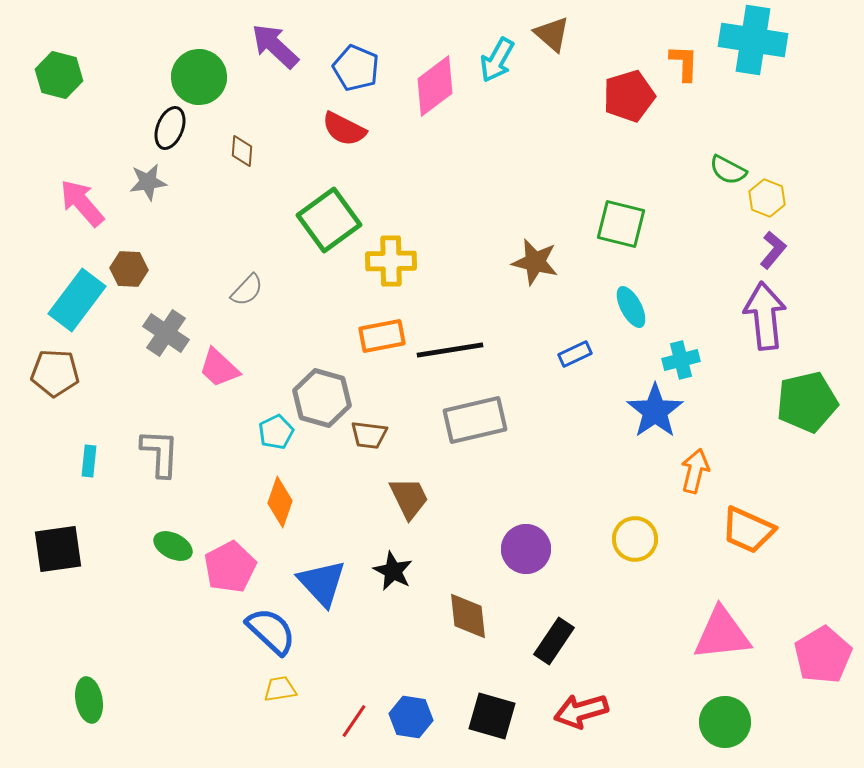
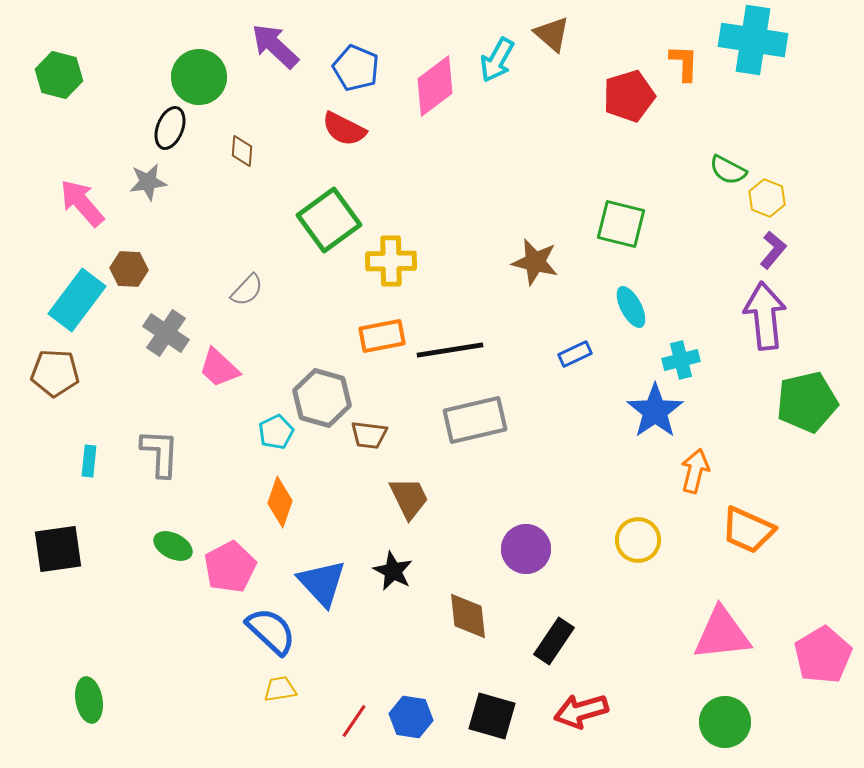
yellow circle at (635, 539): moved 3 px right, 1 px down
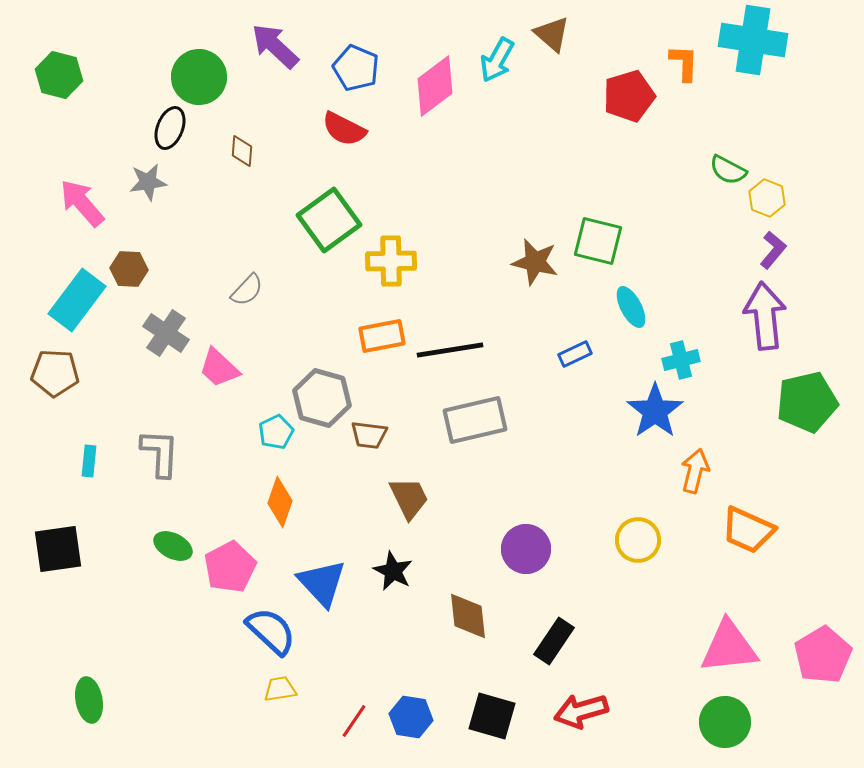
green square at (621, 224): moved 23 px left, 17 px down
pink triangle at (722, 634): moved 7 px right, 13 px down
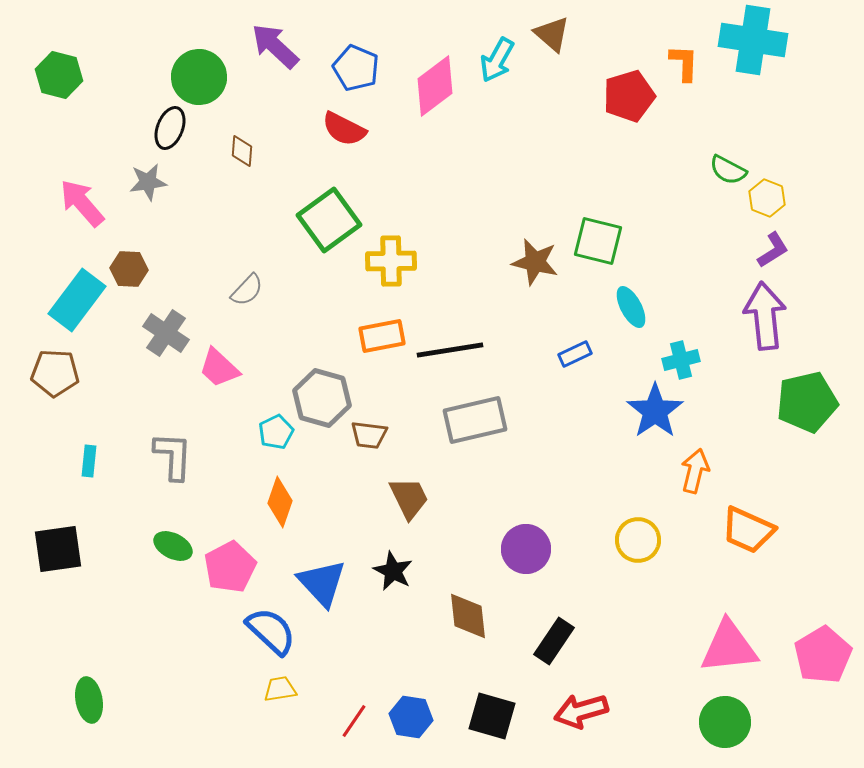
purple L-shape at (773, 250): rotated 18 degrees clockwise
gray L-shape at (160, 453): moved 13 px right, 3 px down
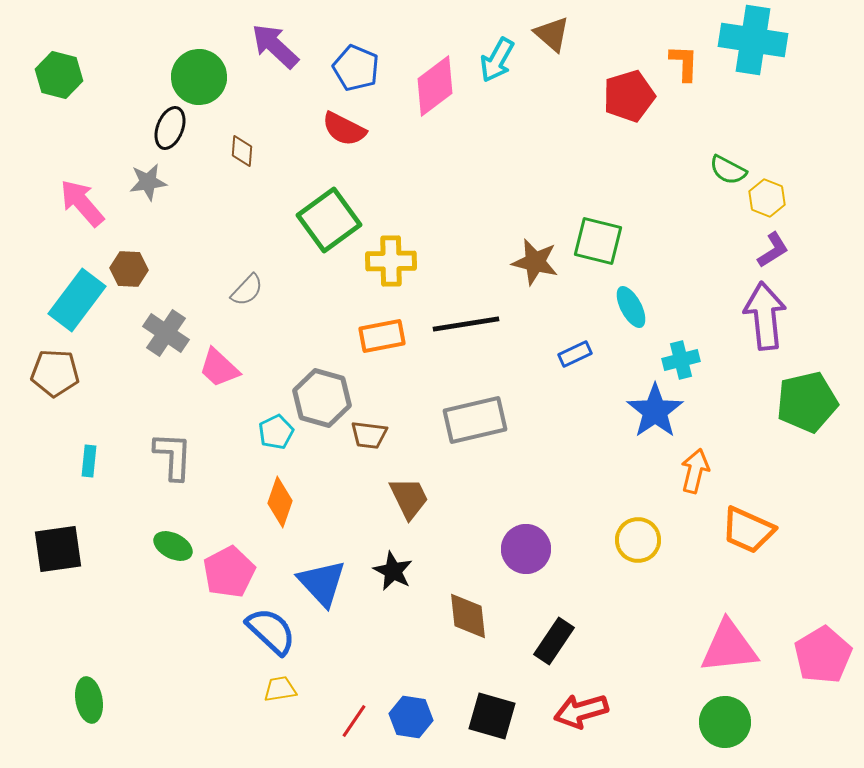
black line at (450, 350): moved 16 px right, 26 px up
pink pentagon at (230, 567): moved 1 px left, 5 px down
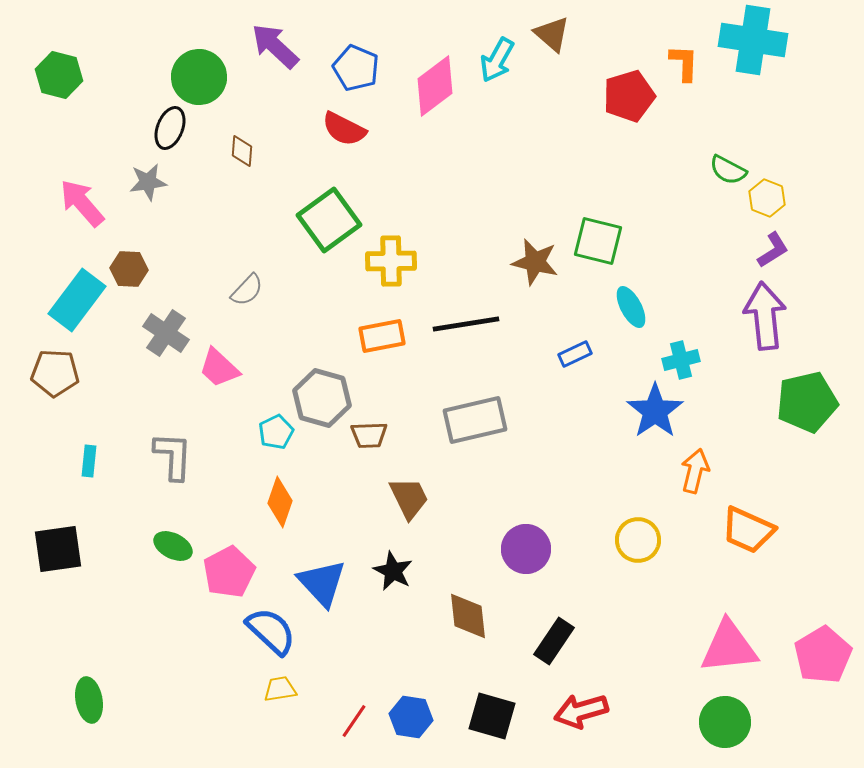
brown trapezoid at (369, 435): rotated 9 degrees counterclockwise
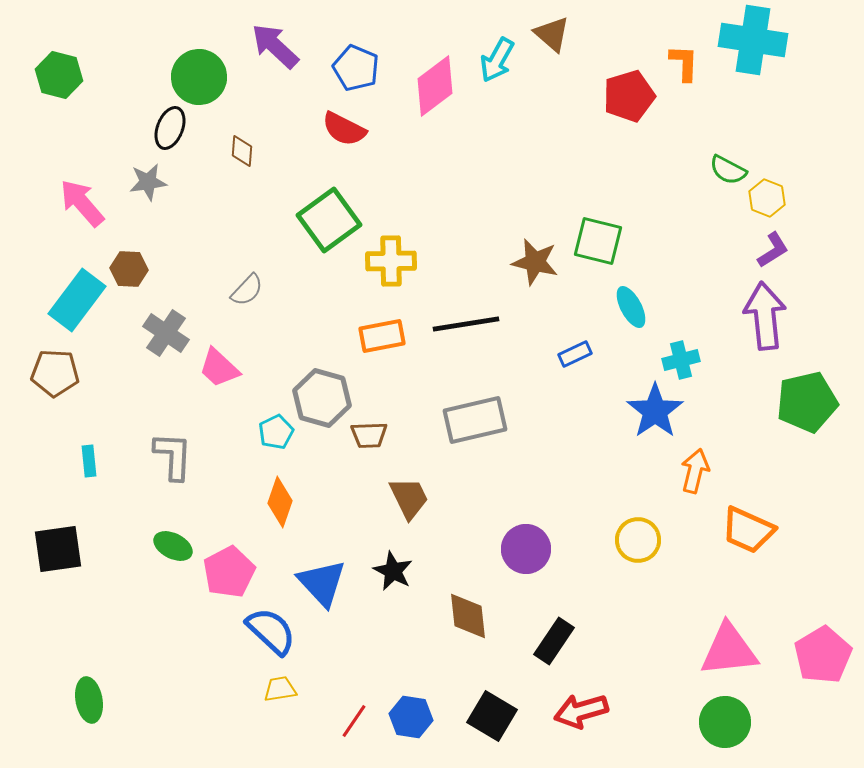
cyan rectangle at (89, 461): rotated 12 degrees counterclockwise
pink triangle at (729, 647): moved 3 px down
black square at (492, 716): rotated 15 degrees clockwise
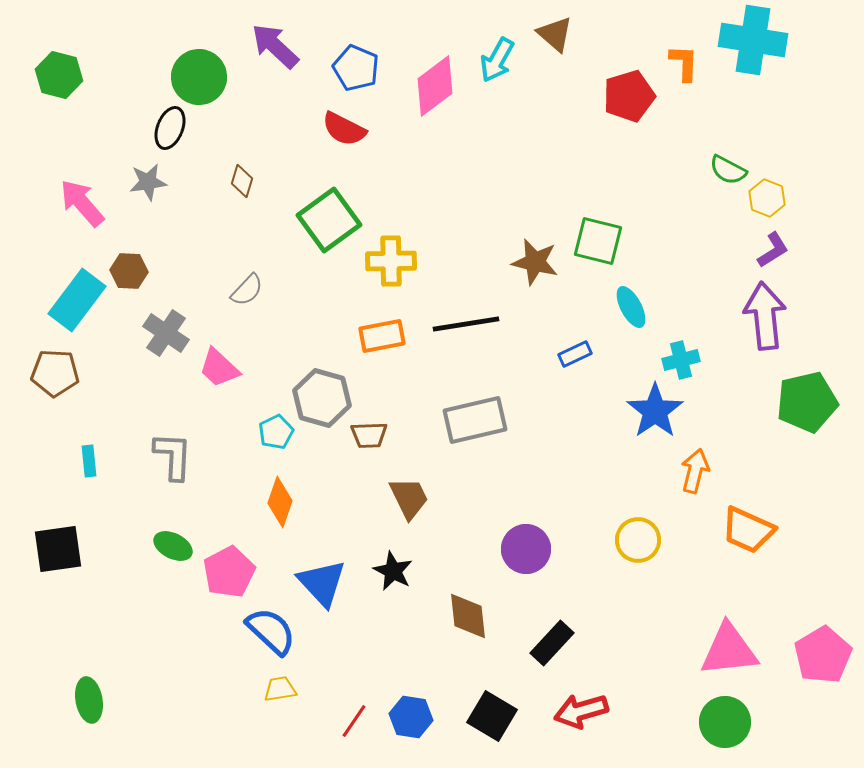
brown triangle at (552, 34): moved 3 px right
brown diamond at (242, 151): moved 30 px down; rotated 12 degrees clockwise
brown hexagon at (129, 269): moved 2 px down
black rectangle at (554, 641): moved 2 px left, 2 px down; rotated 9 degrees clockwise
